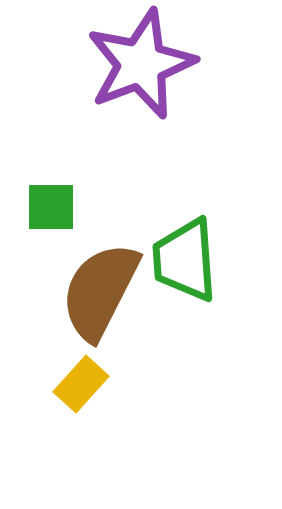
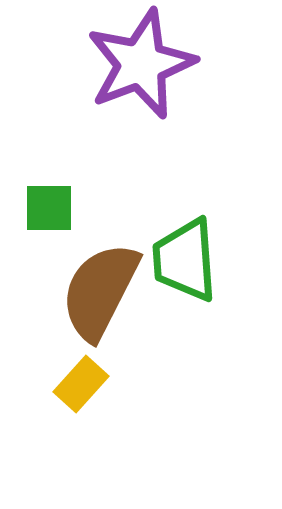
green square: moved 2 px left, 1 px down
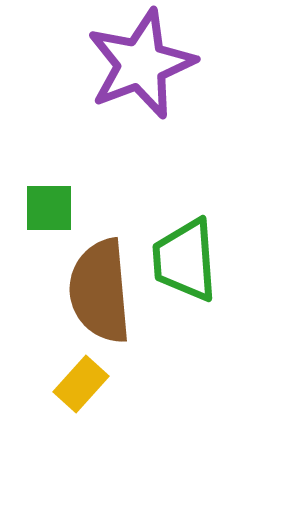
brown semicircle: rotated 32 degrees counterclockwise
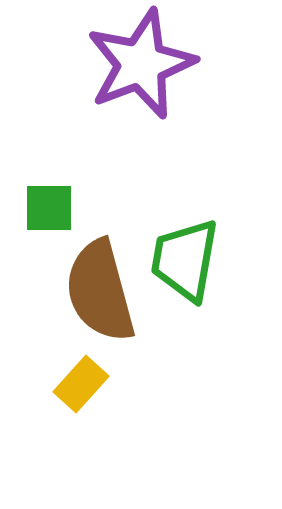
green trapezoid: rotated 14 degrees clockwise
brown semicircle: rotated 10 degrees counterclockwise
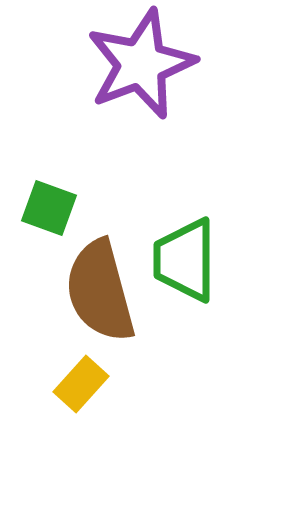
green square: rotated 20 degrees clockwise
green trapezoid: rotated 10 degrees counterclockwise
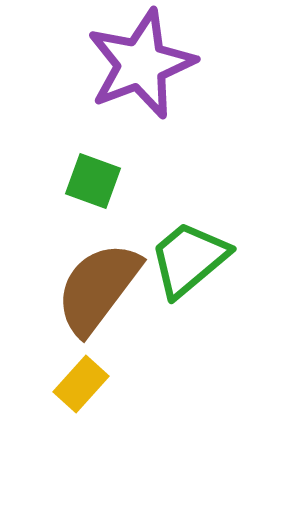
green square: moved 44 px right, 27 px up
green trapezoid: moved 4 px right, 1 px up; rotated 50 degrees clockwise
brown semicircle: moved 2 px left, 3 px up; rotated 52 degrees clockwise
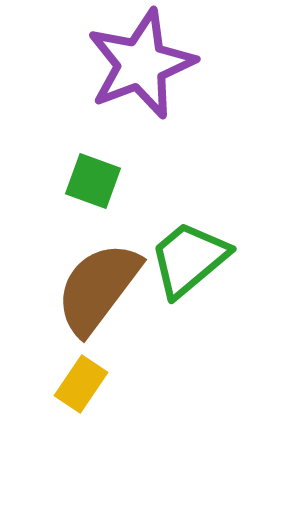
yellow rectangle: rotated 8 degrees counterclockwise
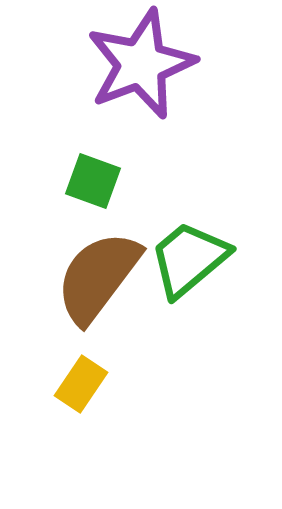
brown semicircle: moved 11 px up
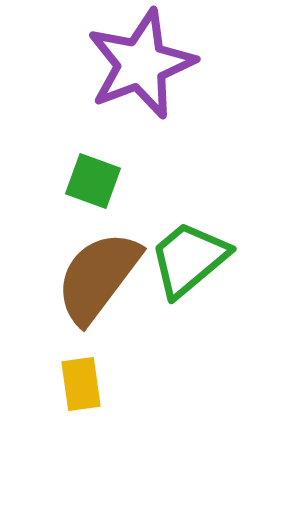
yellow rectangle: rotated 42 degrees counterclockwise
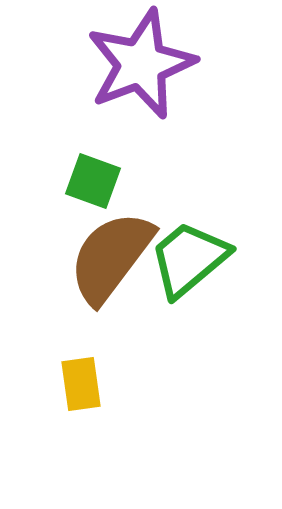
brown semicircle: moved 13 px right, 20 px up
